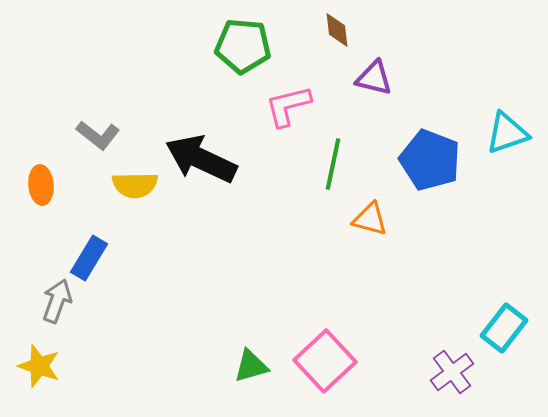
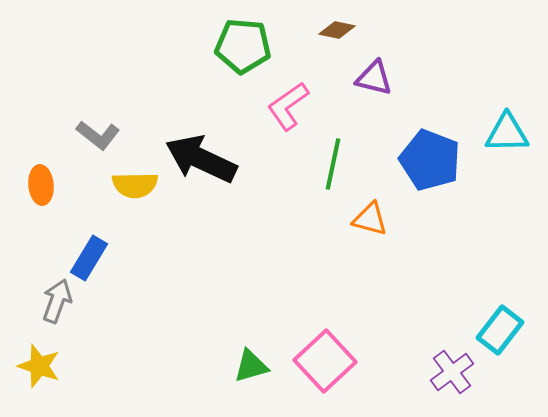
brown diamond: rotated 72 degrees counterclockwise
pink L-shape: rotated 21 degrees counterclockwise
cyan triangle: rotated 18 degrees clockwise
cyan rectangle: moved 4 px left, 2 px down
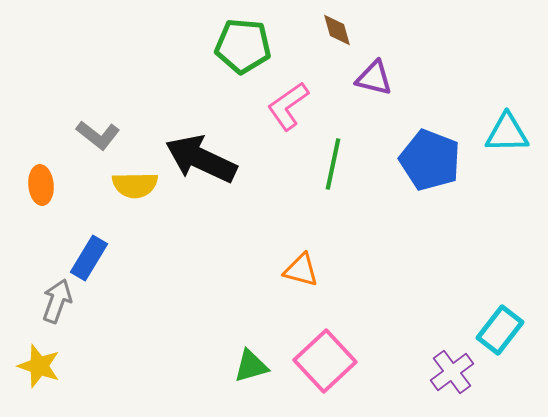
brown diamond: rotated 63 degrees clockwise
orange triangle: moved 69 px left, 51 px down
